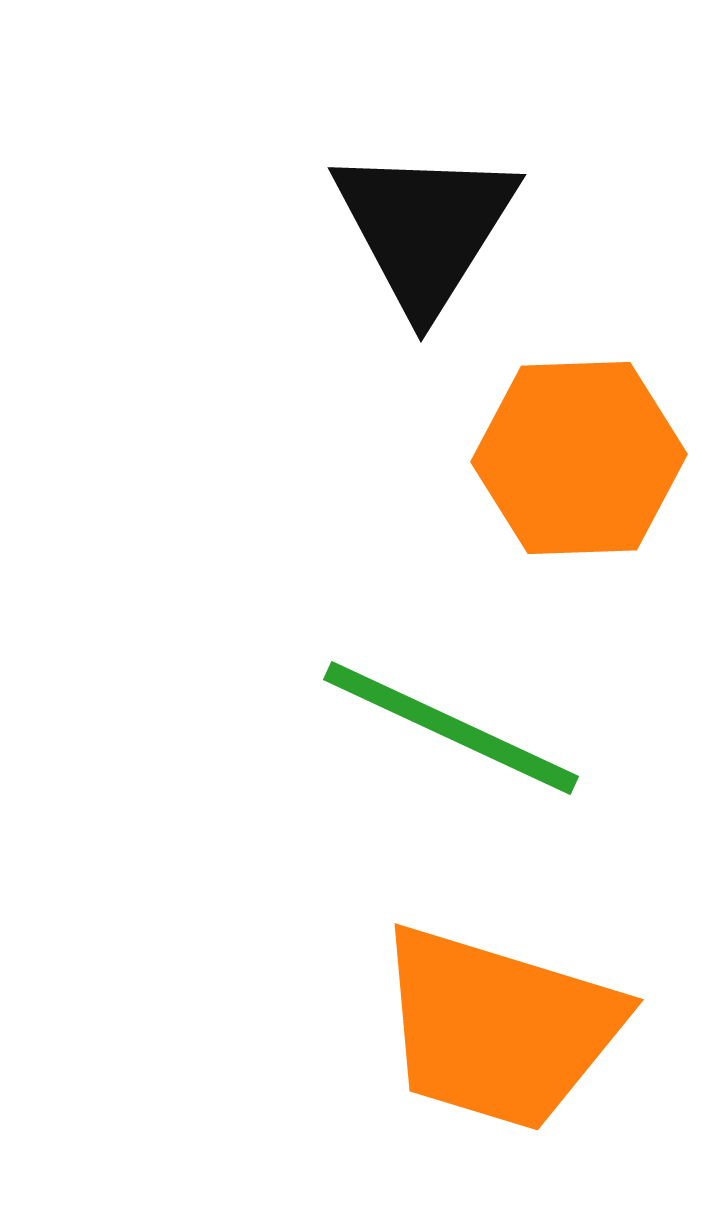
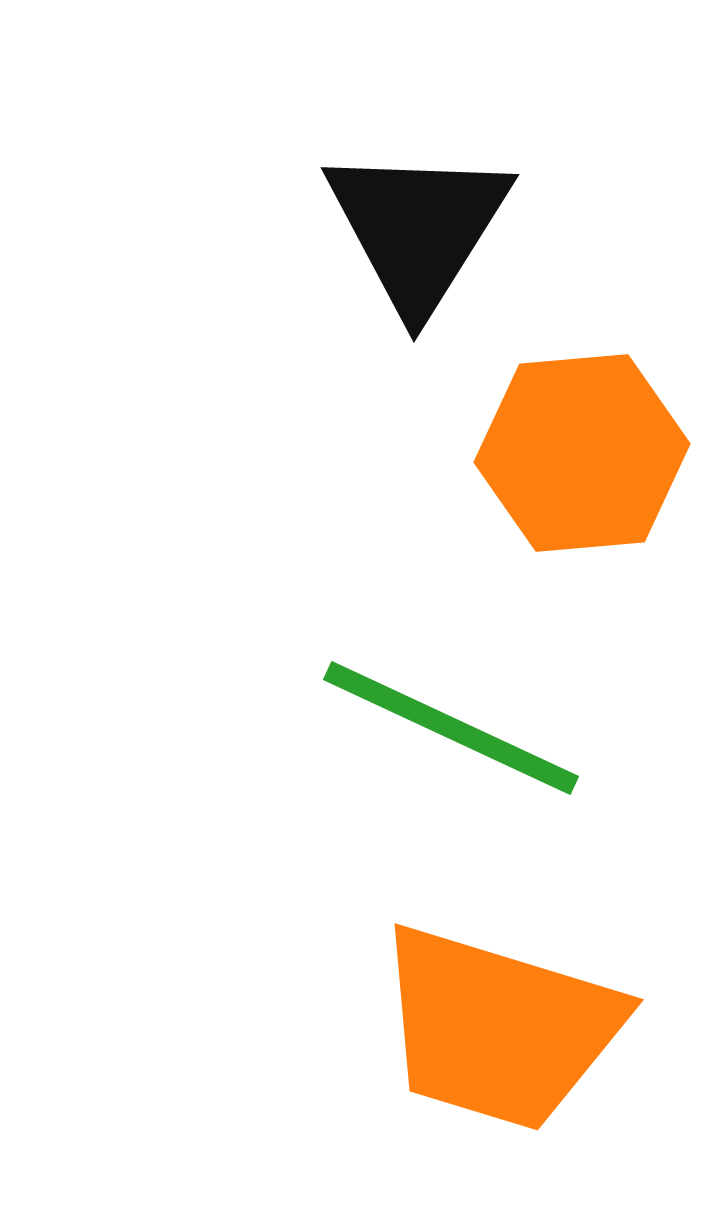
black triangle: moved 7 px left
orange hexagon: moved 3 px right, 5 px up; rotated 3 degrees counterclockwise
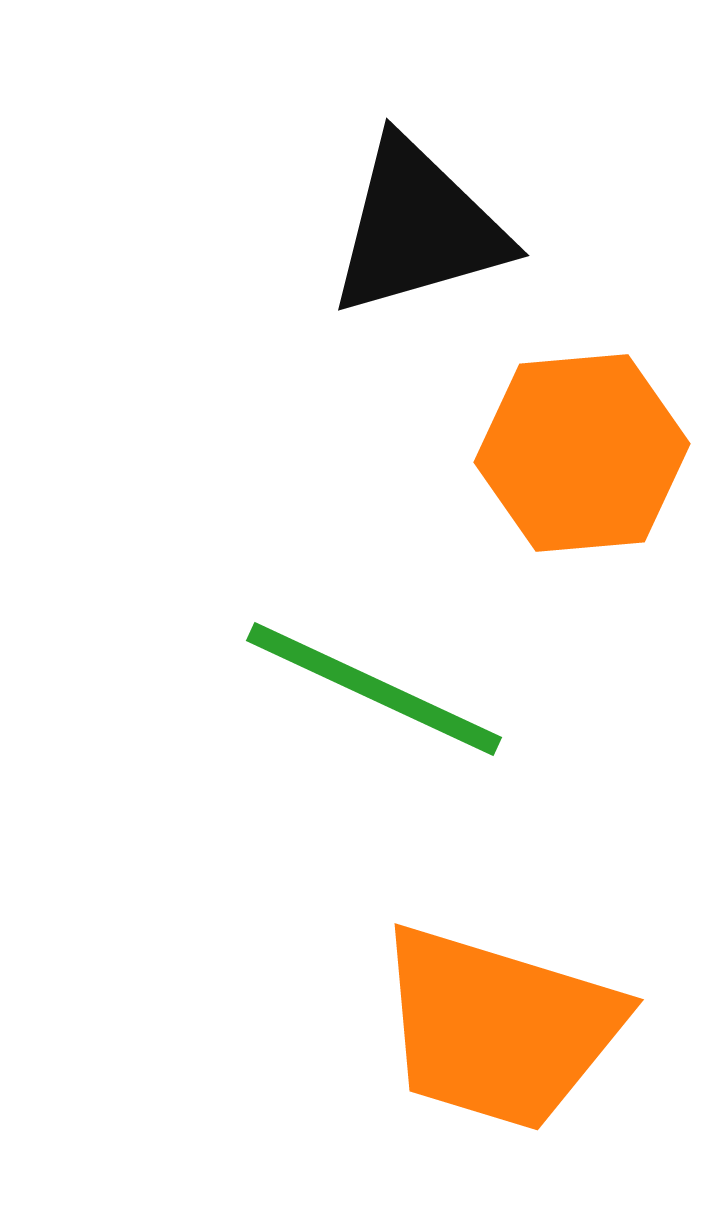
black triangle: rotated 42 degrees clockwise
green line: moved 77 px left, 39 px up
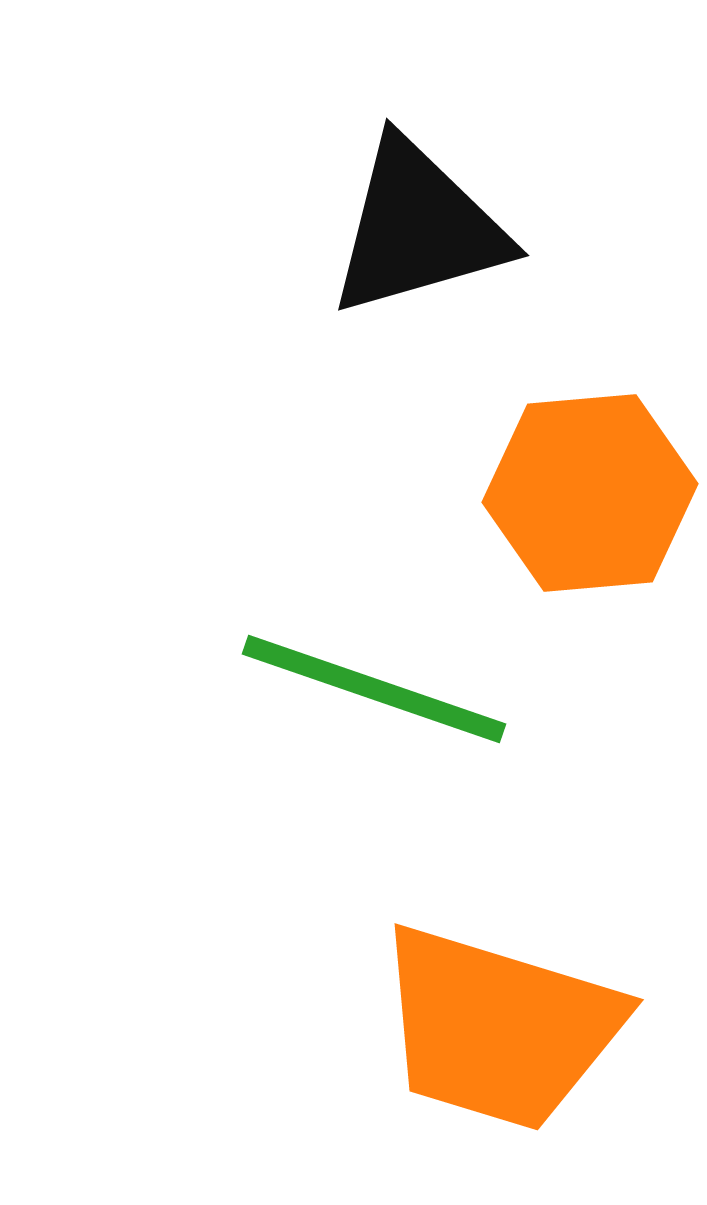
orange hexagon: moved 8 px right, 40 px down
green line: rotated 6 degrees counterclockwise
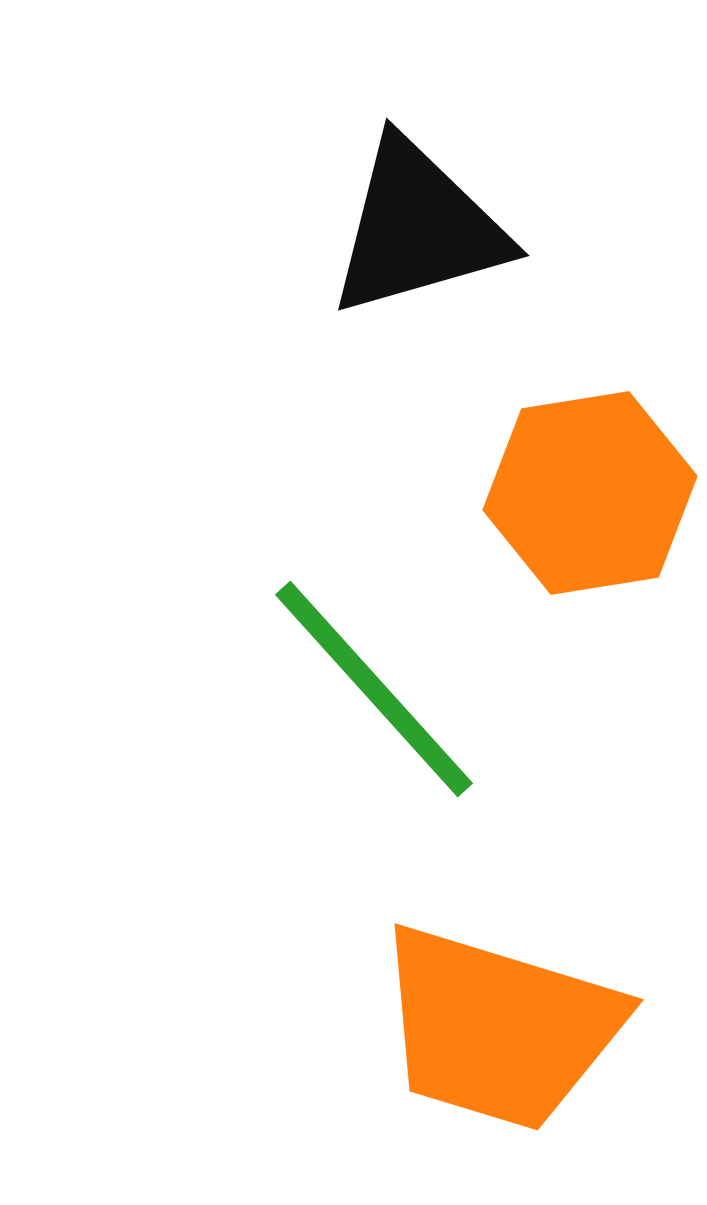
orange hexagon: rotated 4 degrees counterclockwise
green line: rotated 29 degrees clockwise
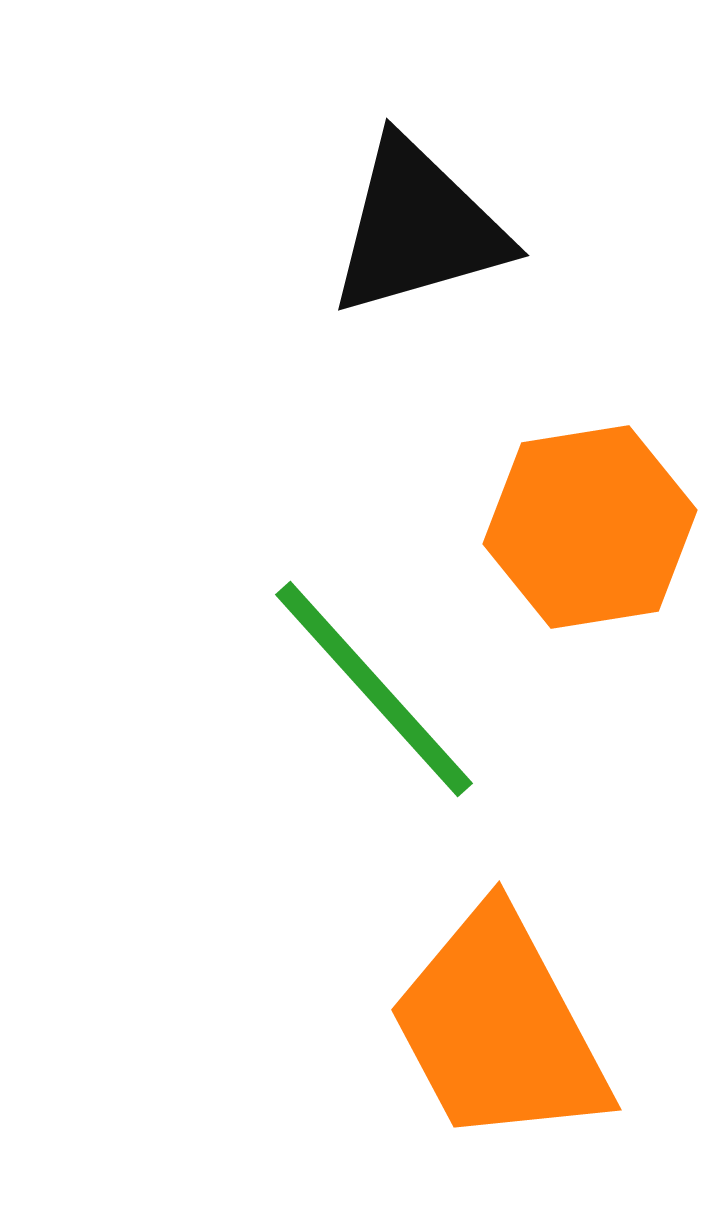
orange hexagon: moved 34 px down
orange trapezoid: rotated 45 degrees clockwise
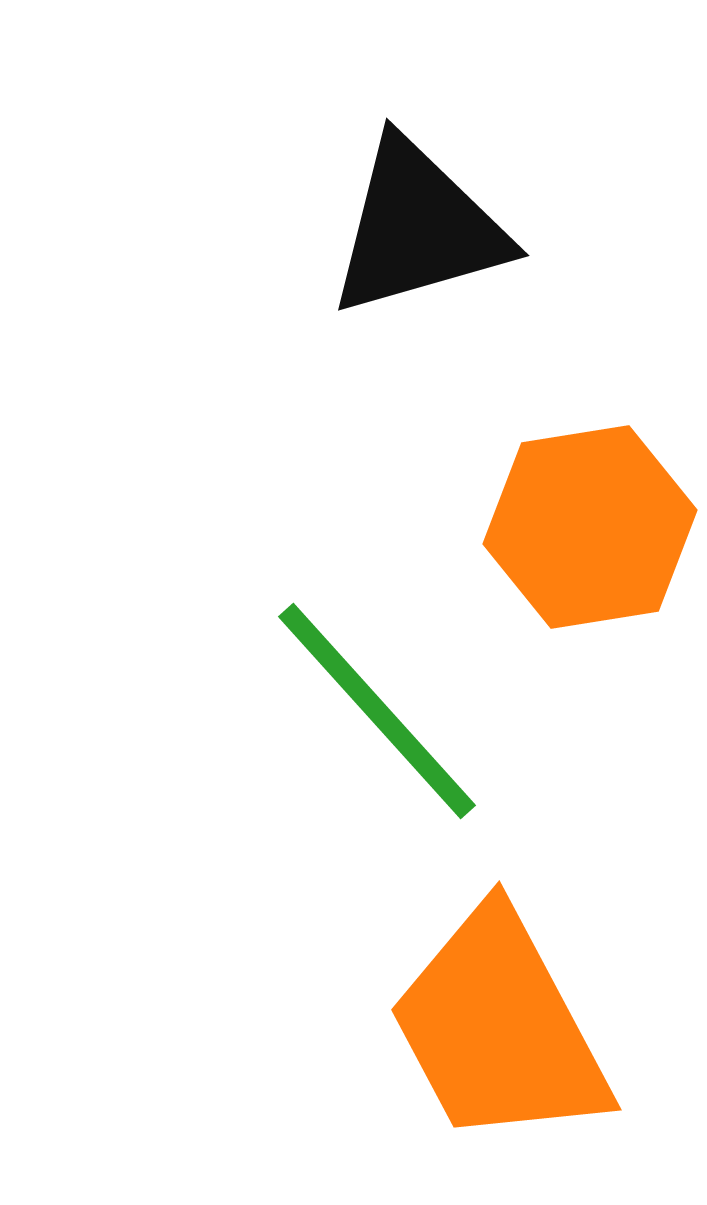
green line: moved 3 px right, 22 px down
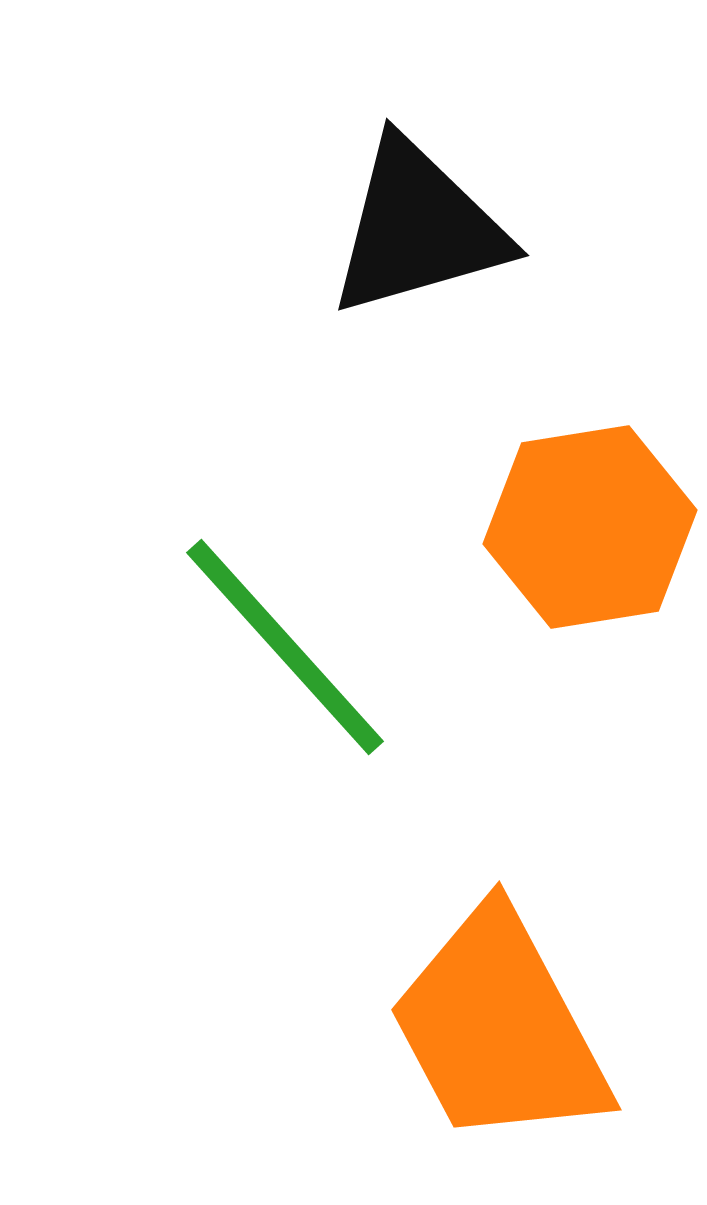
green line: moved 92 px left, 64 px up
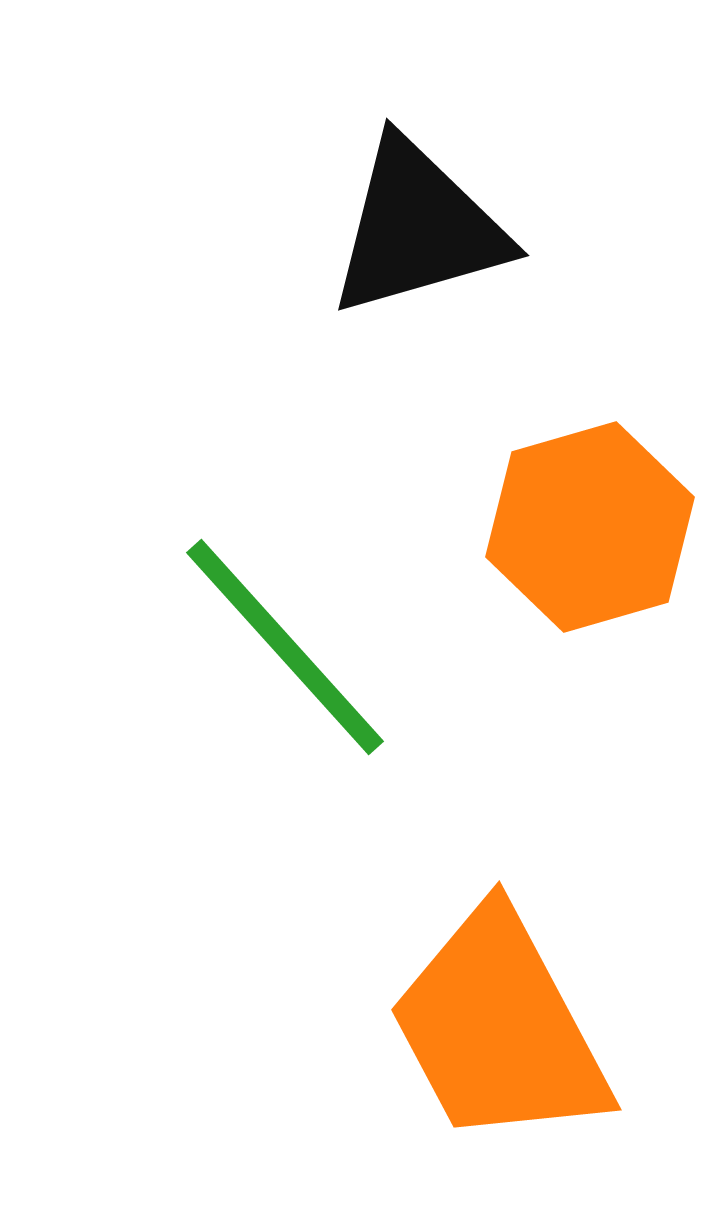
orange hexagon: rotated 7 degrees counterclockwise
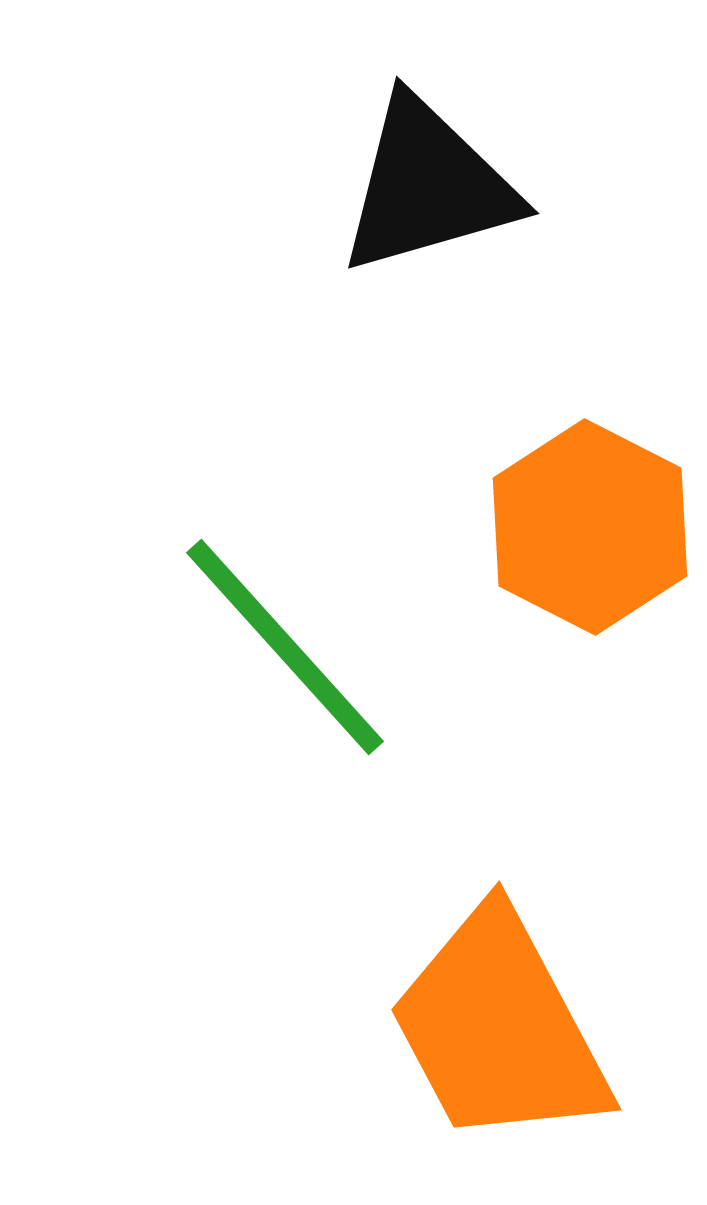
black triangle: moved 10 px right, 42 px up
orange hexagon: rotated 17 degrees counterclockwise
